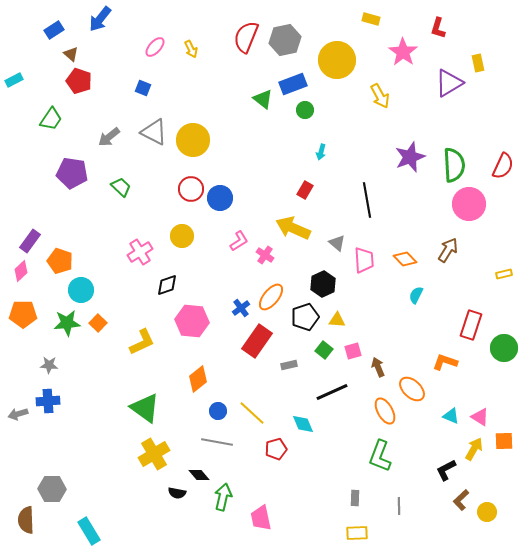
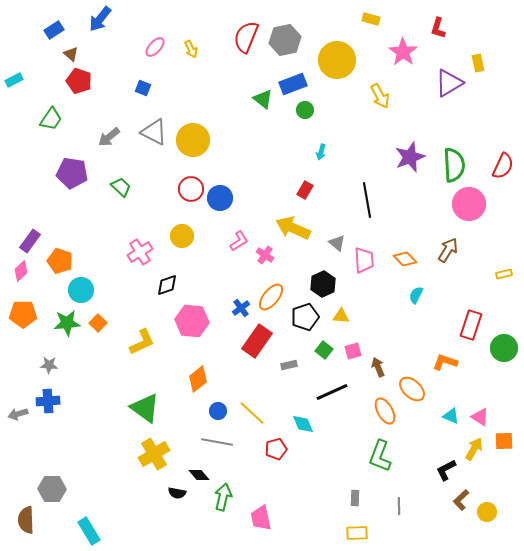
yellow triangle at (337, 320): moved 4 px right, 4 px up
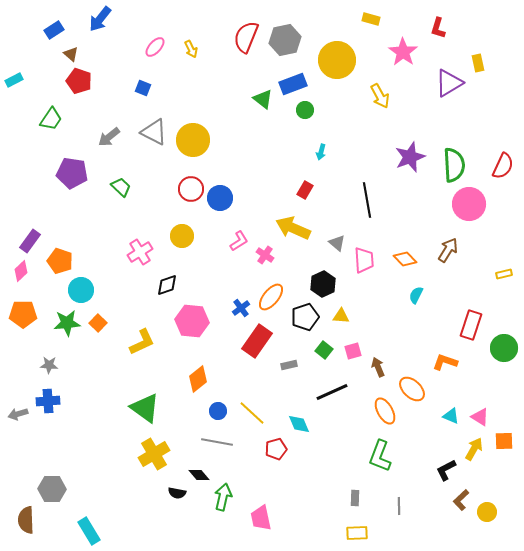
cyan diamond at (303, 424): moved 4 px left
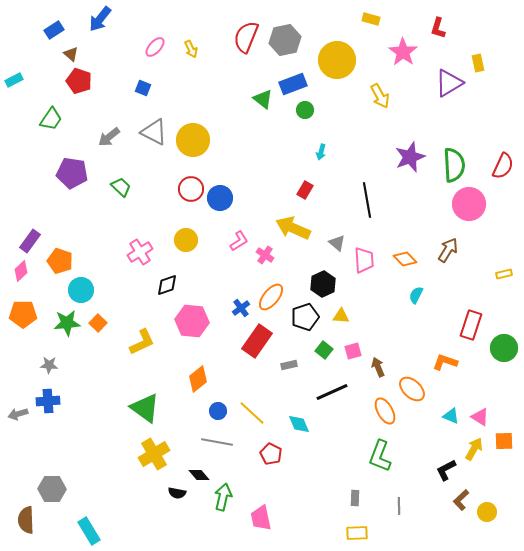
yellow circle at (182, 236): moved 4 px right, 4 px down
red pentagon at (276, 449): moved 5 px left, 5 px down; rotated 30 degrees counterclockwise
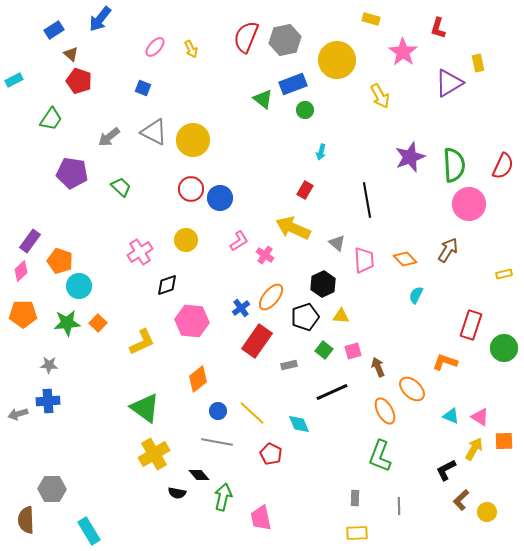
cyan circle at (81, 290): moved 2 px left, 4 px up
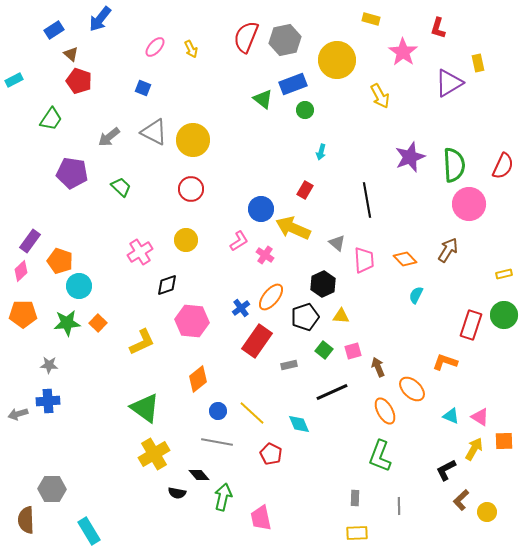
blue circle at (220, 198): moved 41 px right, 11 px down
green circle at (504, 348): moved 33 px up
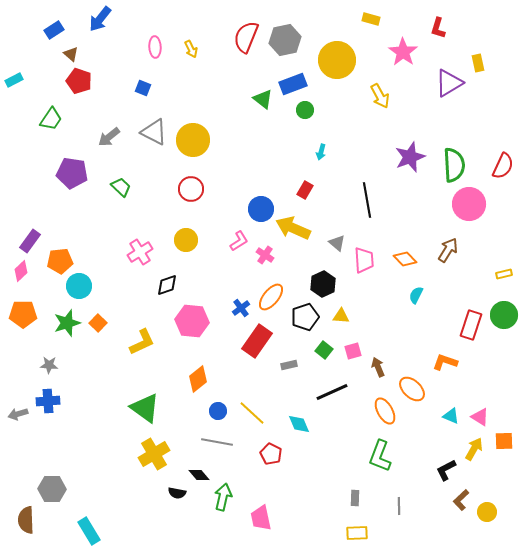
pink ellipse at (155, 47): rotated 45 degrees counterclockwise
orange pentagon at (60, 261): rotated 25 degrees counterclockwise
green star at (67, 323): rotated 12 degrees counterclockwise
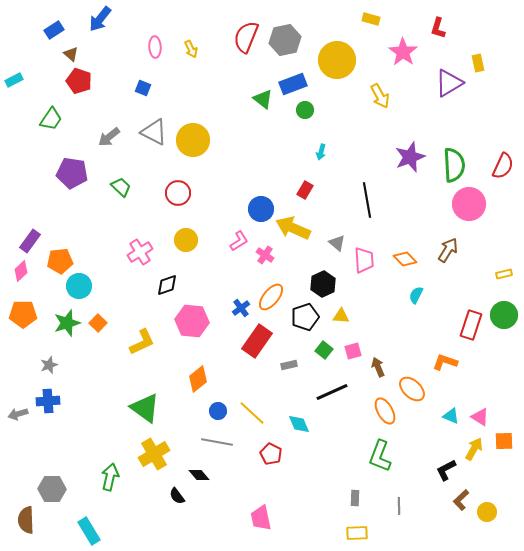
red circle at (191, 189): moved 13 px left, 4 px down
gray star at (49, 365): rotated 24 degrees counterclockwise
black semicircle at (177, 493): moved 3 px down; rotated 42 degrees clockwise
green arrow at (223, 497): moved 113 px left, 20 px up
